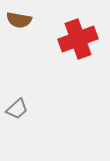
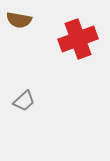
gray trapezoid: moved 7 px right, 8 px up
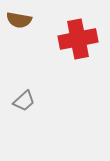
red cross: rotated 9 degrees clockwise
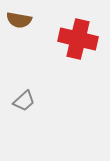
red cross: rotated 24 degrees clockwise
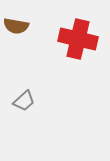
brown semicircle: moved 3 px left, 6 px down
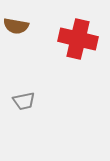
gray trapezoid: rotated 30 degrees clockwise
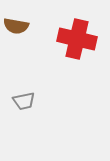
red cross: moved 1 px left
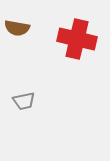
brown semicircle: moved 1 px right, 2 px down
